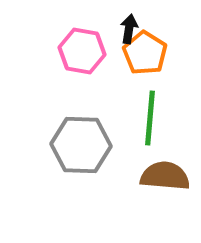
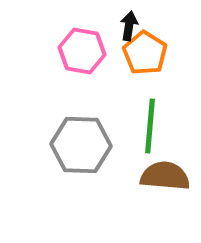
black arrow: moved 3 px up
green line: moved 8 px down
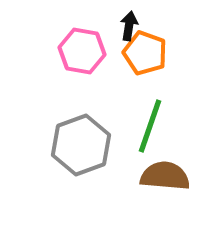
orange pentagon: rotated 12 degrees counterclockwise
green line: rotated 14 degrees clockwise
gray hexagon: rotated 22 degrees counterclockwise
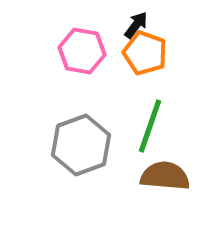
black arrow: moved 7 px right, 1 px up; rotated 28 degrees clockwise
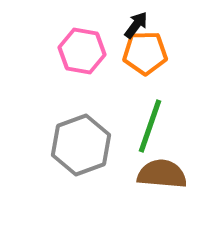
orange pentagon: rotated 21 degrees counterclockwise
brown semicircle: moved 3 px left, 2 px up
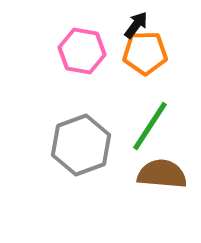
green line: rotated 14 degrees clockwise
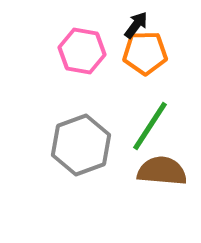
brown semicircle: moved 3 px up
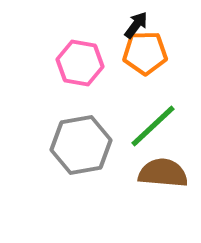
pink hexagon: moved 2 px left, 12 px down
green line: moved 3 px right; rotated 14 degrees clockwise
gray hexagon: rotated 10 degrees clockwise
brown semicircle: moved 1 px right, 2 px down
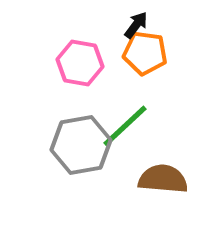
orange pentagon: rotated 9 degrees clockwise
green line: moved 28 px left
brown semicircle: moved 6 px down
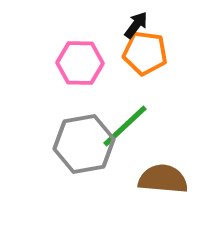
pink hexagon: rotated 9 degrees counterclockwise
gray hexagon: moved 3 px right, 1 px up
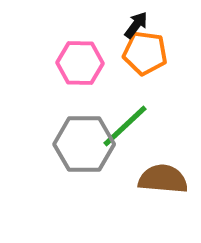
gray hexagon: rotated 10 degrees clockwise
